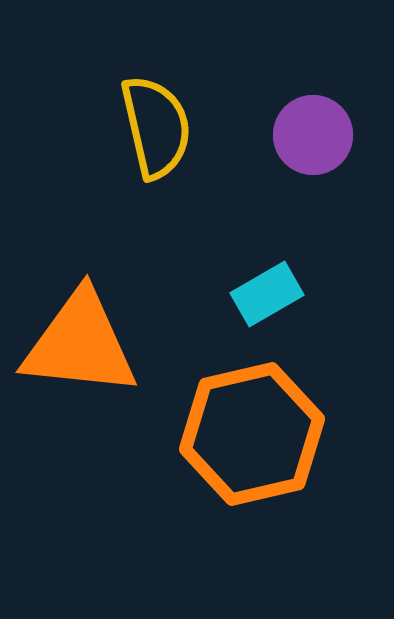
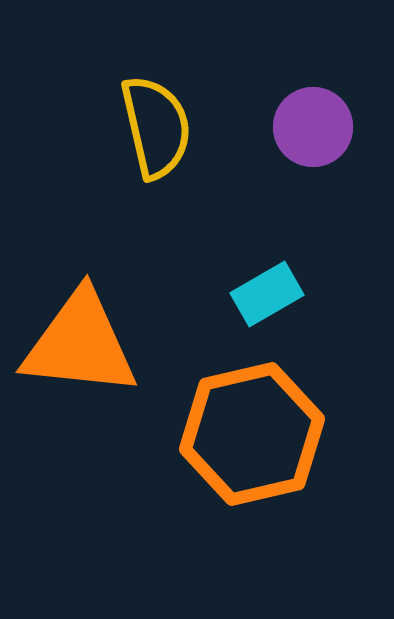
purple circle: moved 8 px up
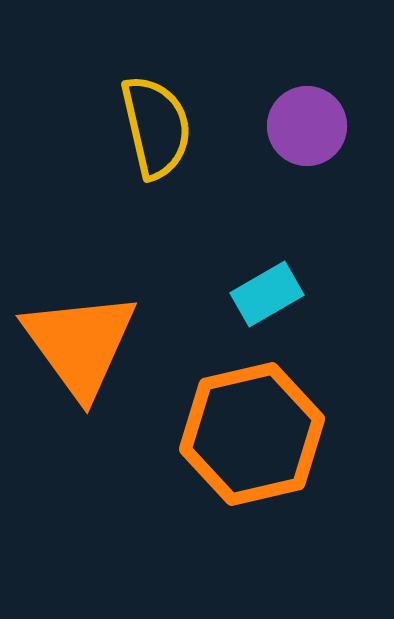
purple circle: moved 6 px left, 1 px up
orange triangle: rotated 48 degrees clockwise
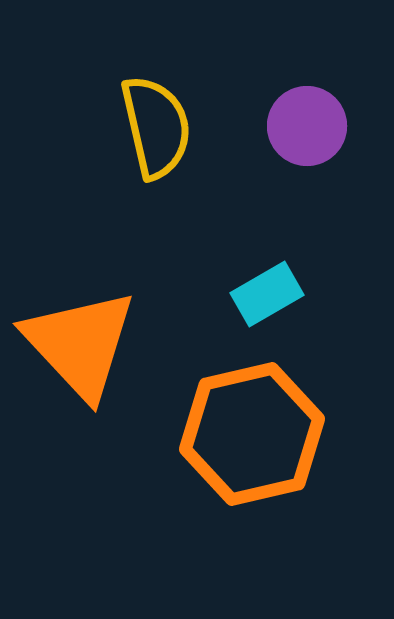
orange triangle: rotated 7 degrees counterclockwise
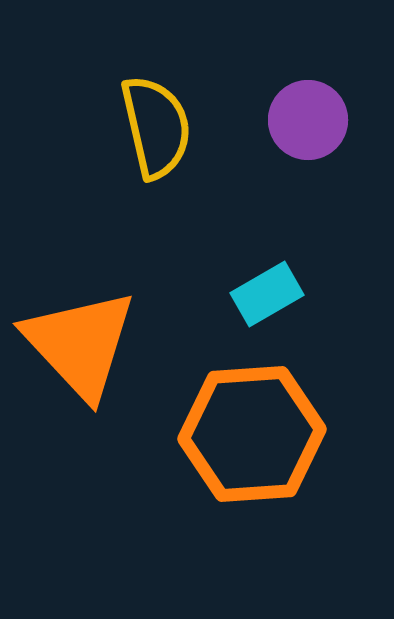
purple circle: moved 1 px right, 6 px up
orange hexagon: rotated 9 degrees clockwise
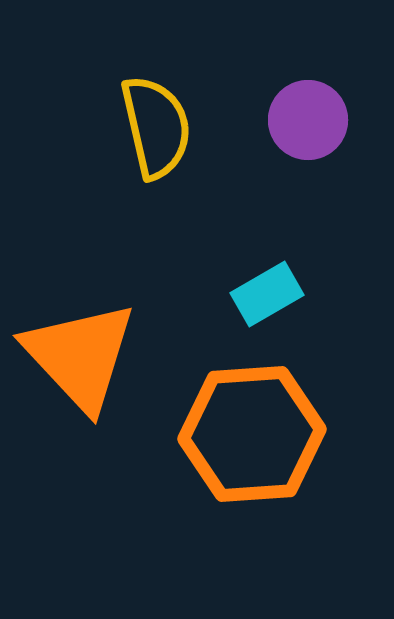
orange triangle: moved 12 px down
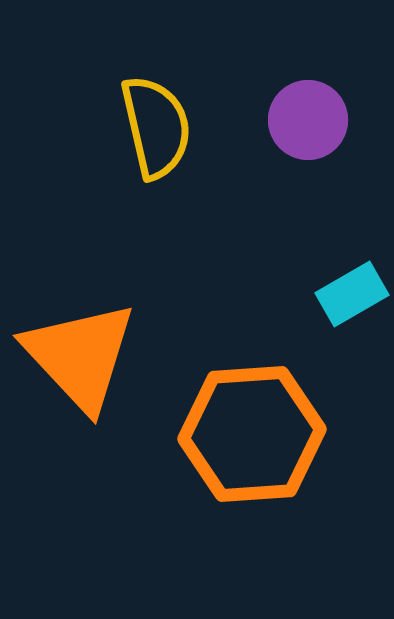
cyan rectangle: moved 85 px right
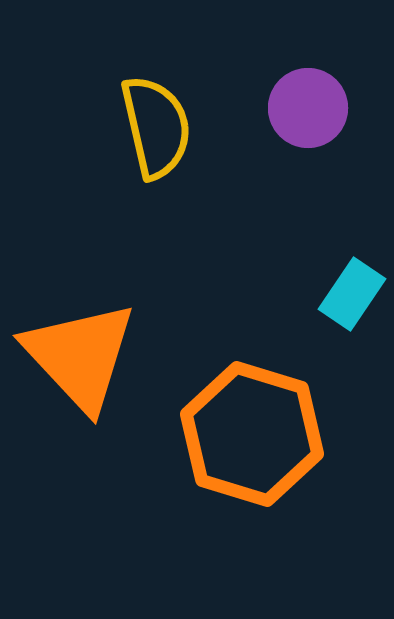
purple circle: moved 12 px up
cyan rectangle: rotated 26 degrees counterclockwise
orange hexagon: rotated 21 degrees clockwise
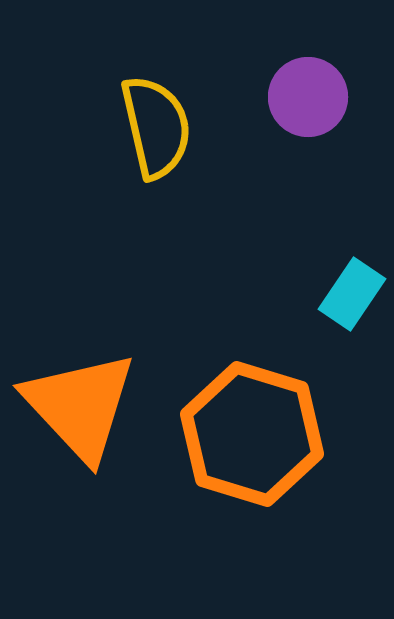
purple circle: moved 11 px up
orange triangle: moved 50 px down
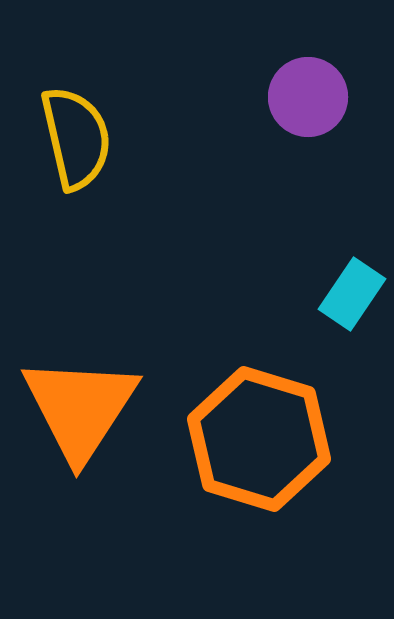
yellow semicircle: moved 80 px left, 11 px down
orange triangle: moved 2 px down; rotated 16 degrees clockwise
orange hexagon: moved 7 px right, 5 px down
